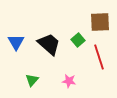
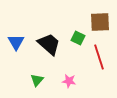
green square: moved 2 px up; rotated 24 degrees counterclockwise
green triangle: moved 5 px right
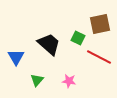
brown square: moved 2 px down; rotated 10 degrees counterclockwise
blue triangle: moved 15 px down
red line: rotated 45 degrees counterclockwise
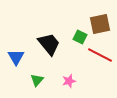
green square: moved 2 px right, 1 px up
black trapezoid: rotated 10 degrees clockwise
red line: moved 1 px right, 2 px up
pink star: rotated 24 degrees counterclockwise
